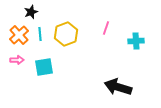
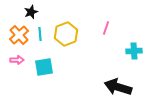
cyan cross: moved 2 px left, 10 px down
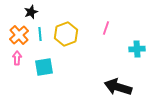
cyan cross: moved 3 px right, 2 px up
pink arrow: moved 2 px up; rotated 88 degrees counterclockwise
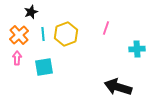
cyan line: moved 3 px right
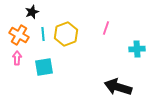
black star: moved 1 px right
orange cross: rotated 18 degrees counterclockwise
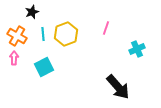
orange cross: moved 2 px left, 1 px down
cyan cross: rotated 21 degrees counterclockwise
pink arrow: moved 3 px left
cyan square: rotated 18 degrees counterclockwise
black arrow: rotated 148 degrees counterclockwise
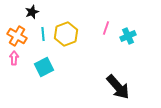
cyan cross: moved 9 px left, 13 px up
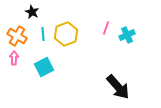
black star: rotated 24 degrees counterclockwise
cyan cross: moved 1 px left, 1 px up
